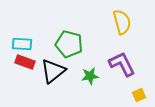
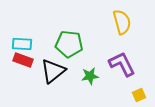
green pentagon: rotated 8 degrees counterclockwise
red rectangle: moved 2 px left, 2 px up
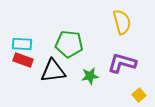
purple L-shape: moved 1 px up; rotated 48 degrees counterclockwise
black triangle: rotated 32 degrees clockwise
yellow square: rotated 16 degrees counterclockwise
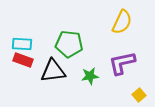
yellow semicircle: rotated 40 degrees clockwise
purple L-shape: rotated 28 degrees counterclockwise
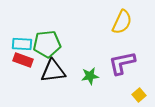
green pentagon: moved 22 px left; rotated 12 degrees counterclockwise
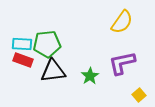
yellow semicircle: rotated 10 degrees clockwise
green star: rotated 24 degrees counterclockwise
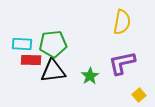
yellow semicircle: rotated 25 degrees counterclockwise
green pentagon: moved 6 px right
red rectangle: moved 8 px right; rotated 18 degrees counterclockwise
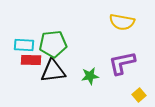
yellow semicircle: rotated 90 degrees clockwise
cyan rectangle: moved 2 px right, 1 px down
green star: rotated 24 degrees clockwise
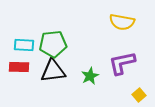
red rectangle: moved 12 px left, 7 px down
green star: rotated 18 degrees counterclockwise
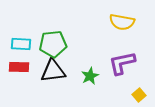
cyan rectangle: moved 3 px left, 1 px up
